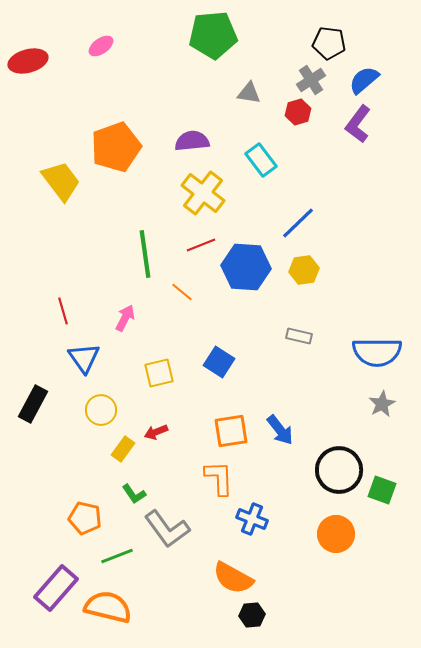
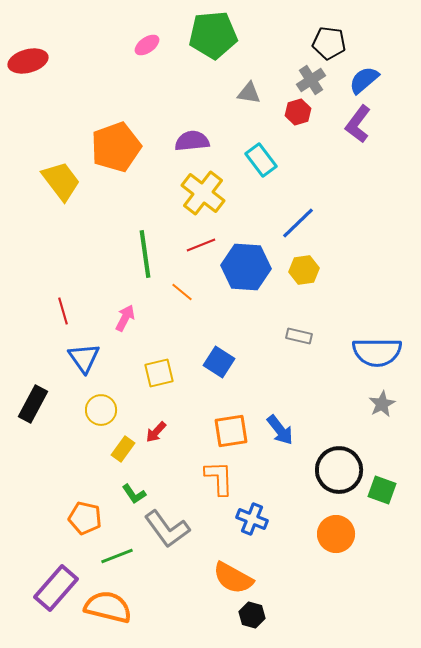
pink ellipse at (101, 46): moved 46 px right, 1 px up
red arrow at (156, 432): rotated 25 degrees counterclockwise
black hexagon at (252, 615): rotated 20 degrees clockwise
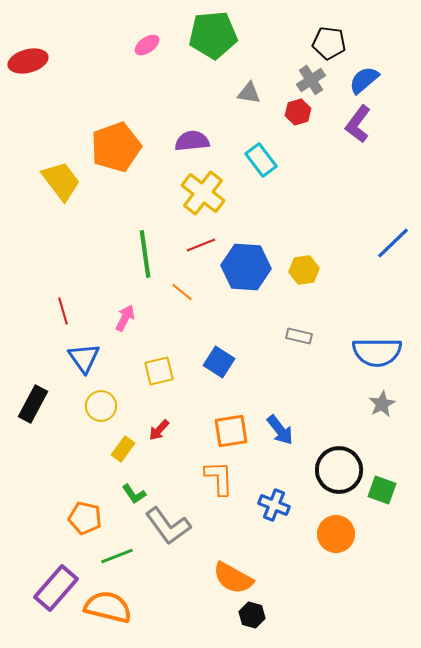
blue line at (298, 223): moved 95 px right, 20 px down
yellow square at (159, 373): moved 2 px up
yellow circle at (101, 410): moved 4 px up
red arrow at (156, 432): moved 3 px right, 2 px up
blue cross at (252, 519): moved 22 px right, 14 px up
gray L-shape at (167, 529): moved 1 px right, 3 px up
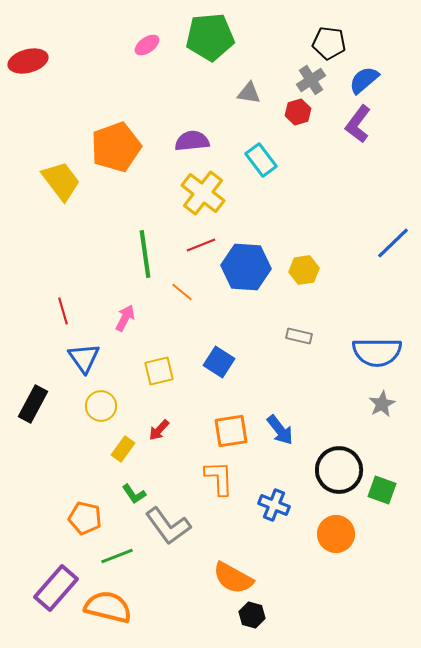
green pentagon at (213, 35): moved 3 px left, 2 px down
